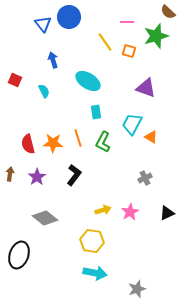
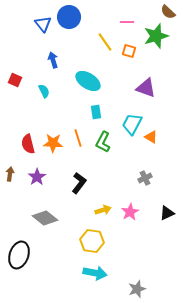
black L-shape: moved 5 px right, 8 px down
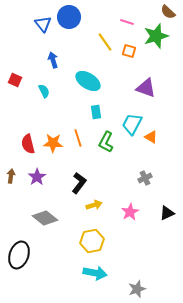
pink line: rotated 16 degrees clockwise
green L-shape: moved 3 px right
brown arrow: moved 1 px right, 2 px down
yellow arrow: moved 9 px left, 5 px up
yellow hexagon: rotated 20 degrees counterclockwise
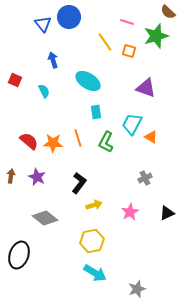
red semicircle: moved 1 px right, 3 px up; rotated 144 degrees clockwise
purple star: rotated 12 degrees counterclockwise
cyan arrow: rotated 20 degrees clockwise
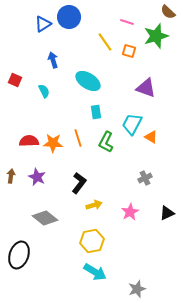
blue triangle: rotated 36 degrees clockwise
red semicircle: rotated 42 degrees counterclockwise
cyan arrow: moved 1 px up
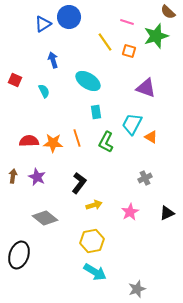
orange line: moved 1 px left
brown arrow: moved 2 px right
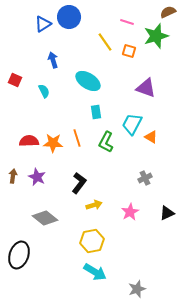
brown semicircle: rotated 112 degrees clockwise
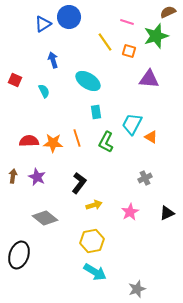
purple triangle: moved 3 px right, 9 px up; rotated 15 degrees counterclockwise
